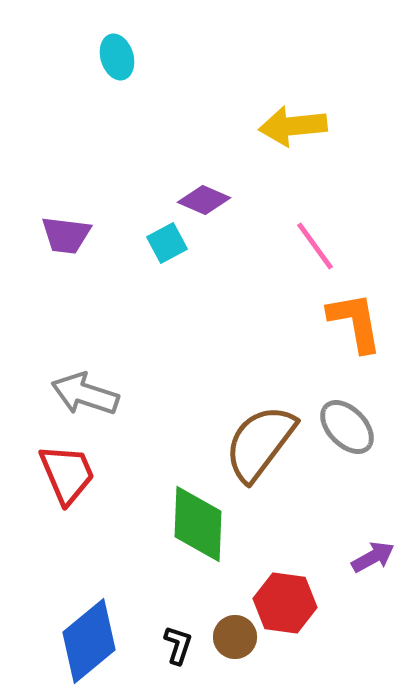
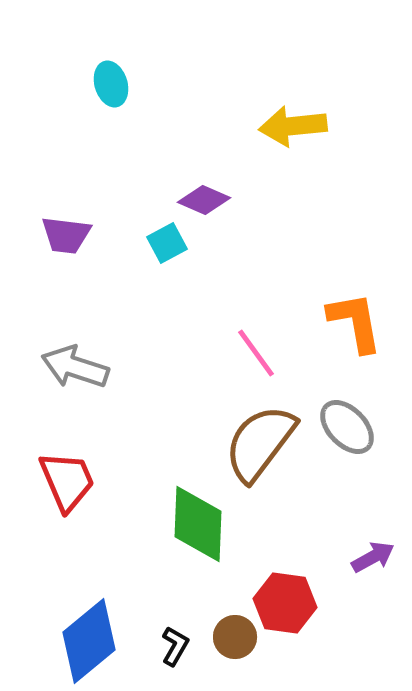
cyan ellipse: moved 6 px left, 27 px down
pink line: moved 59 px left, 107 px down
gray arrow: moved 10 px left, 27 px up
red trapezoid: moved 7 px down
black L-shape: moved 3 px left, 1 px down; rotated 12 degrees clockwise
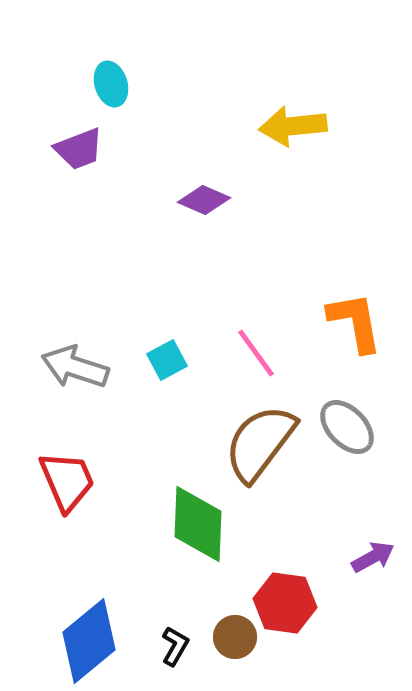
purple trapezoid: moved 13 px right, 86 px up; rotated 28 degrees counterclockwise
cyan square: moved 117 px down
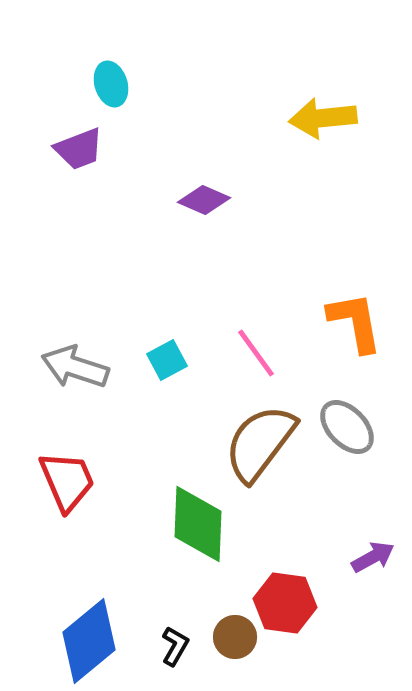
yellow arrow: moved 30 px right, 8 px up
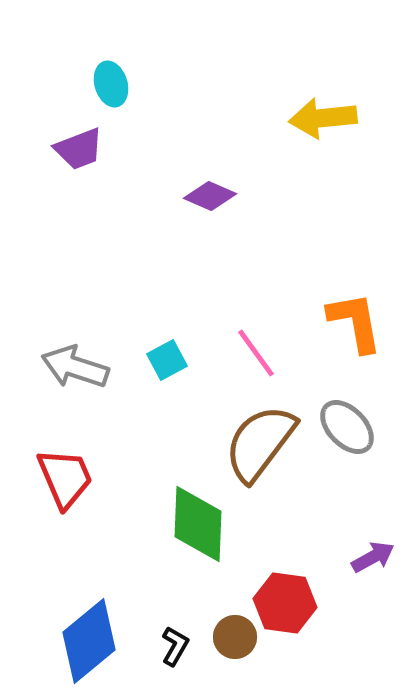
purple diamond: moved 6 px right, 4 px up
red trapezoid: moved 2 px left, 3 px up
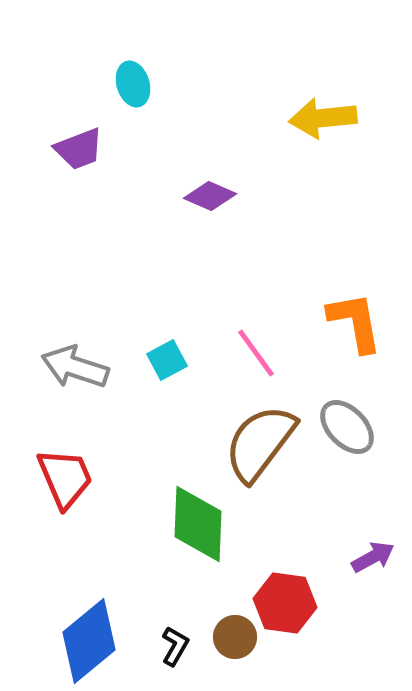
cyan ellipse: moved 22 px right
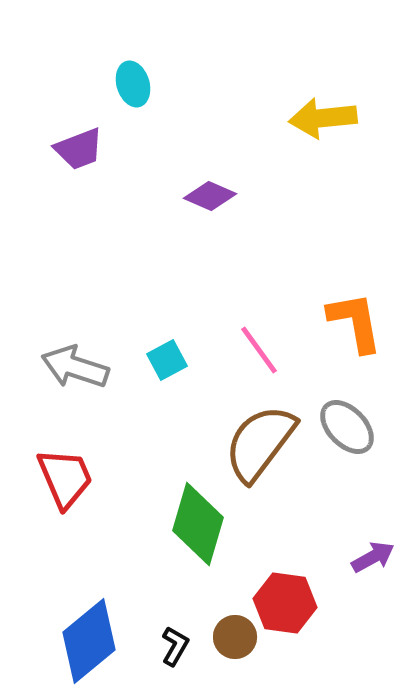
pink line: moved 3 px right, 3 px up
green diamond: rotated 14 degrees clockwise
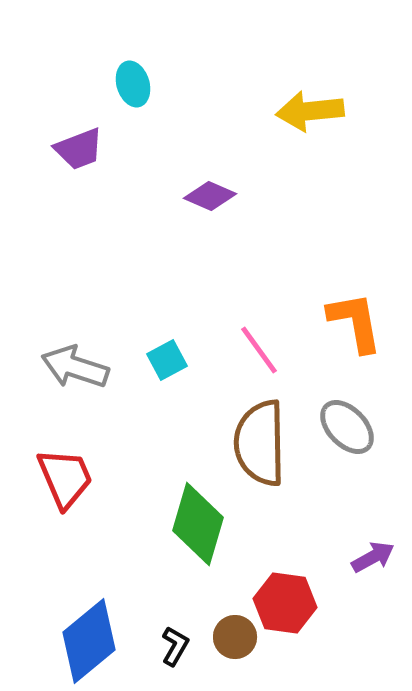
yellow arrow: moved 13 px left, 7 px up
brown semicircle: rotated 38 degrees counterclockwise
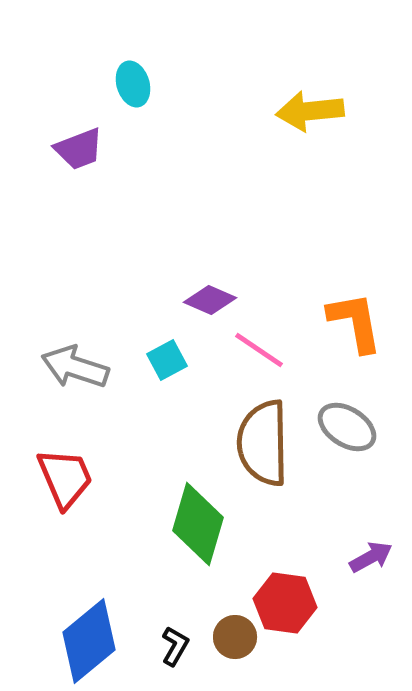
purple diamond: moved 104 px down
pink line: rotated 20 degrees counterclockwise
gray ellipse: rotated 14 degrees counterclockwise
brown semicircle: moved 3 px right
purple arrow: moved 2 px left
